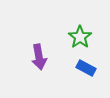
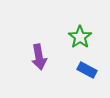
blue rectangle: moved 1 px right, 2 px down
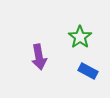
blue rectangle: moved 1 px right, 1 px down
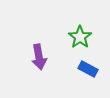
blue rectangle: moved 2 px up
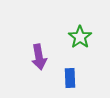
blue rectangle: moved 18 px left, 9 px down; rotated 60 degrees clockwise
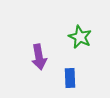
green star: rotated 10 degrees counterclockwise
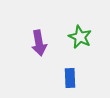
purple arrow: moved 14 px up
